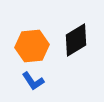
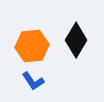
black diamond: rotated 28 degrees counterclockwise
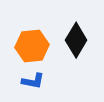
blue L-shape: rotated 45 degrees counterclockwise
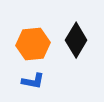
orange hexagon: moved 1 px right, 2 px up
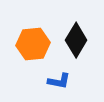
blue L-shape: moved 26 px right
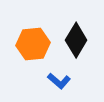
blue L-shape: rotated 30 degrees clockwise
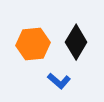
black diamond: moved 2 px down
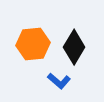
black diamond: moved 2 px left, 5 px down
